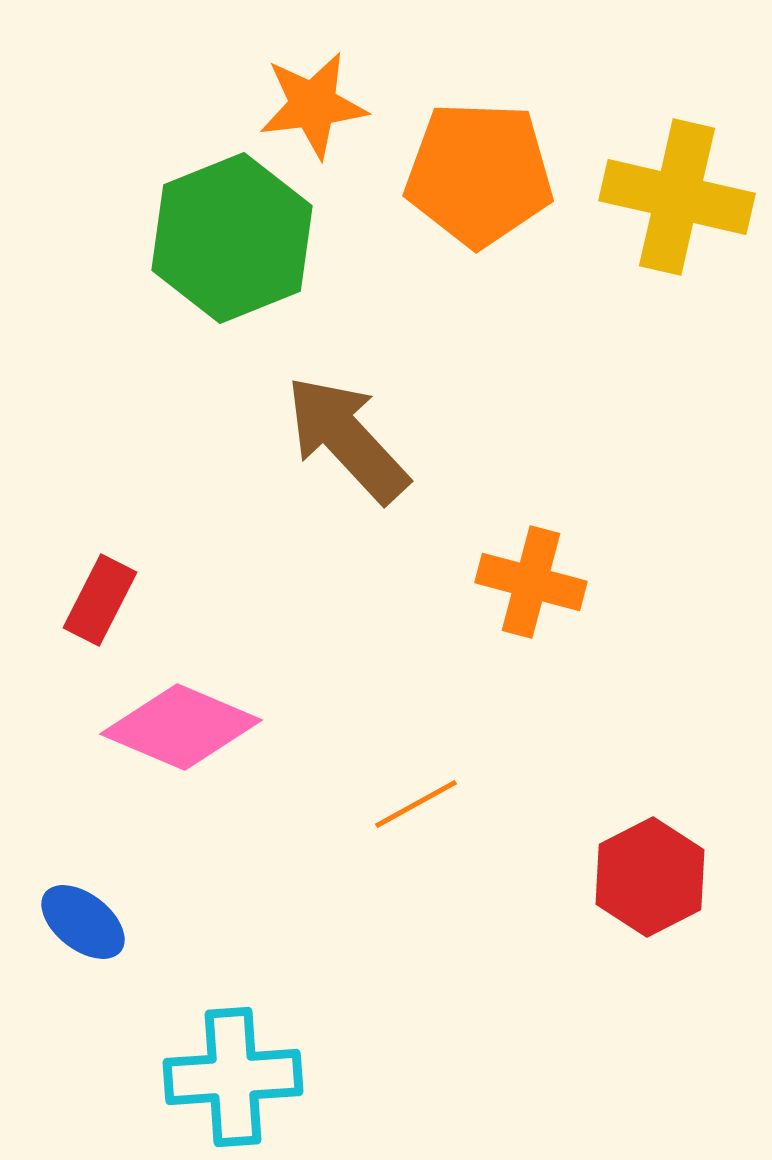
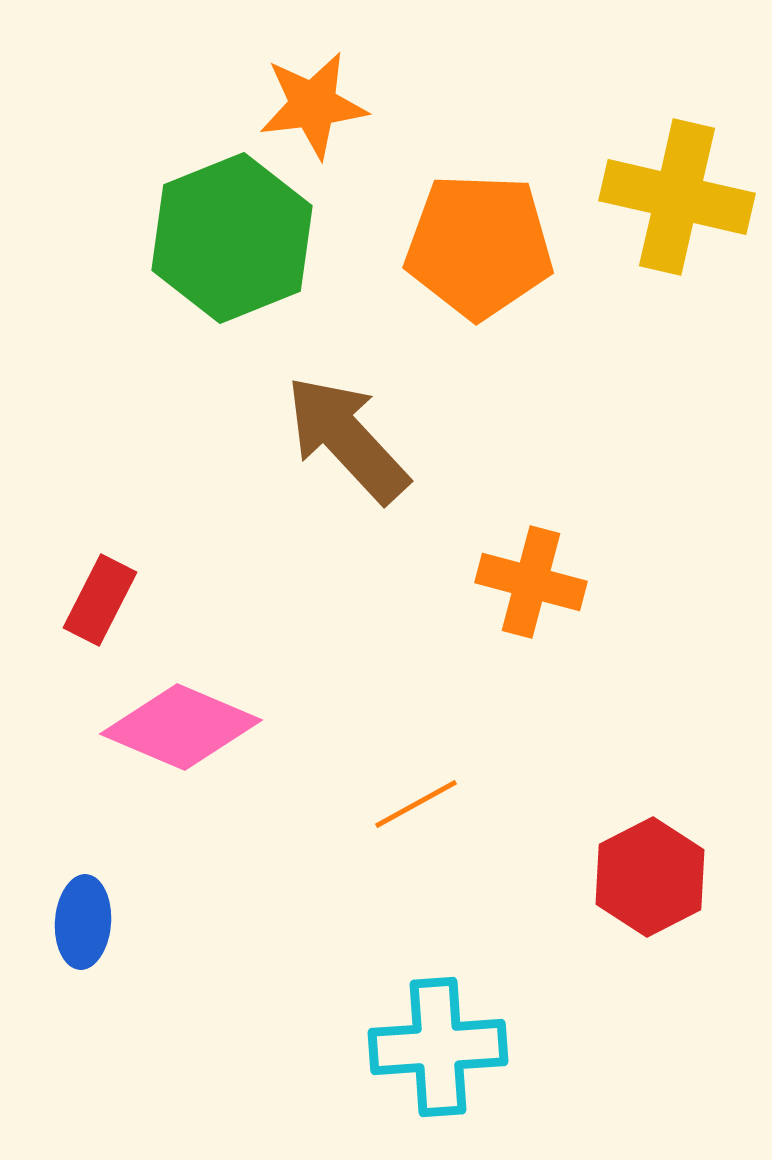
orange pentagon: moved 72 px down
blue ellipse: rotated 56 degrees clockwise
cyan cross: moved 205 px right, 30 px up
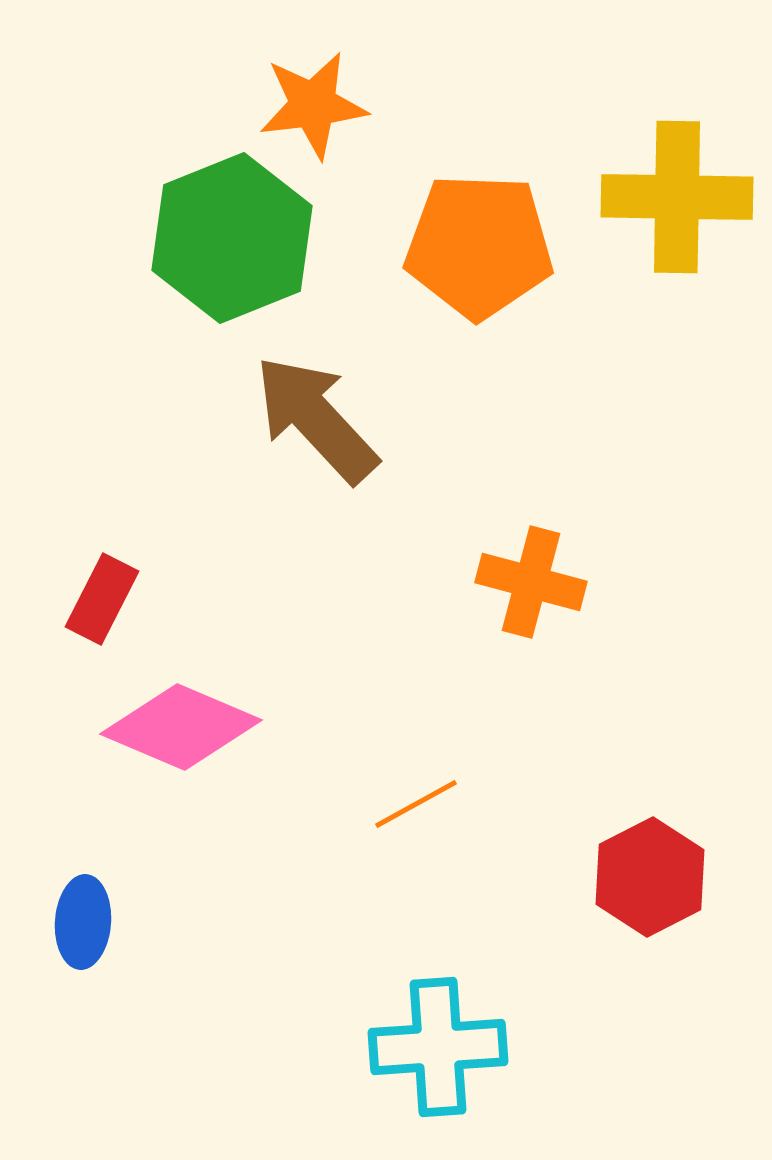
yellow cross: rotated 12 degrees counterclockwise
brown arrow: moved 31 px left, 20 px up
red rectangle: moved 2 px right, 1 px up
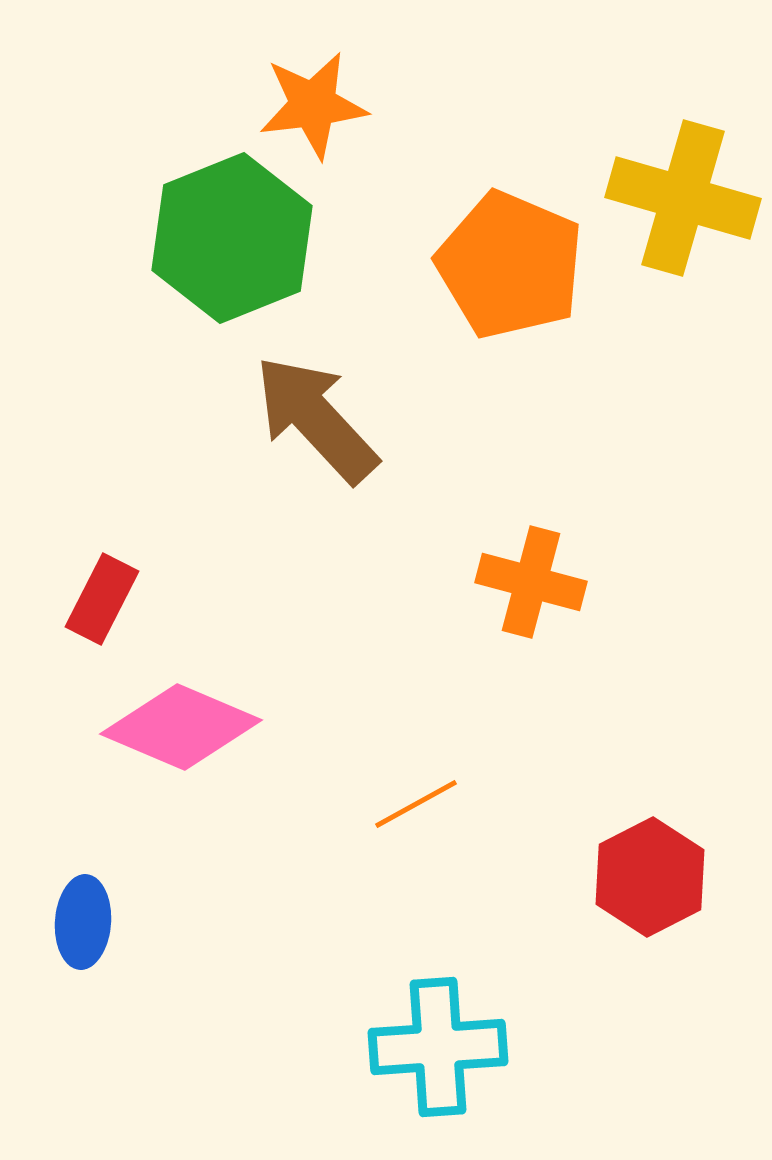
yellow cross: moved 6 px right, 1 px down; rotated 15 degrees clockwise
orange pentagon: moved 31 px right, 19 px down; rotated 21 degrees clockwise
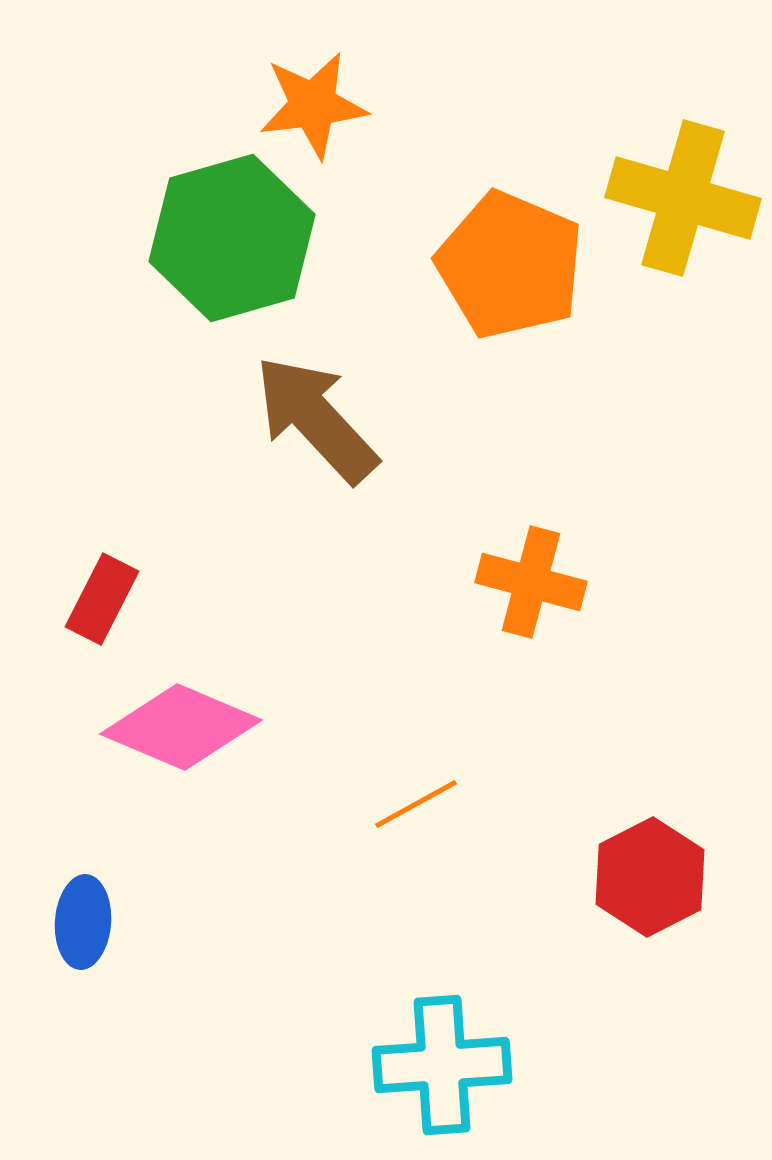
green hexagon: rotated 6 degrees clockwise
cyan cross: moved 4 px right, 18 px down
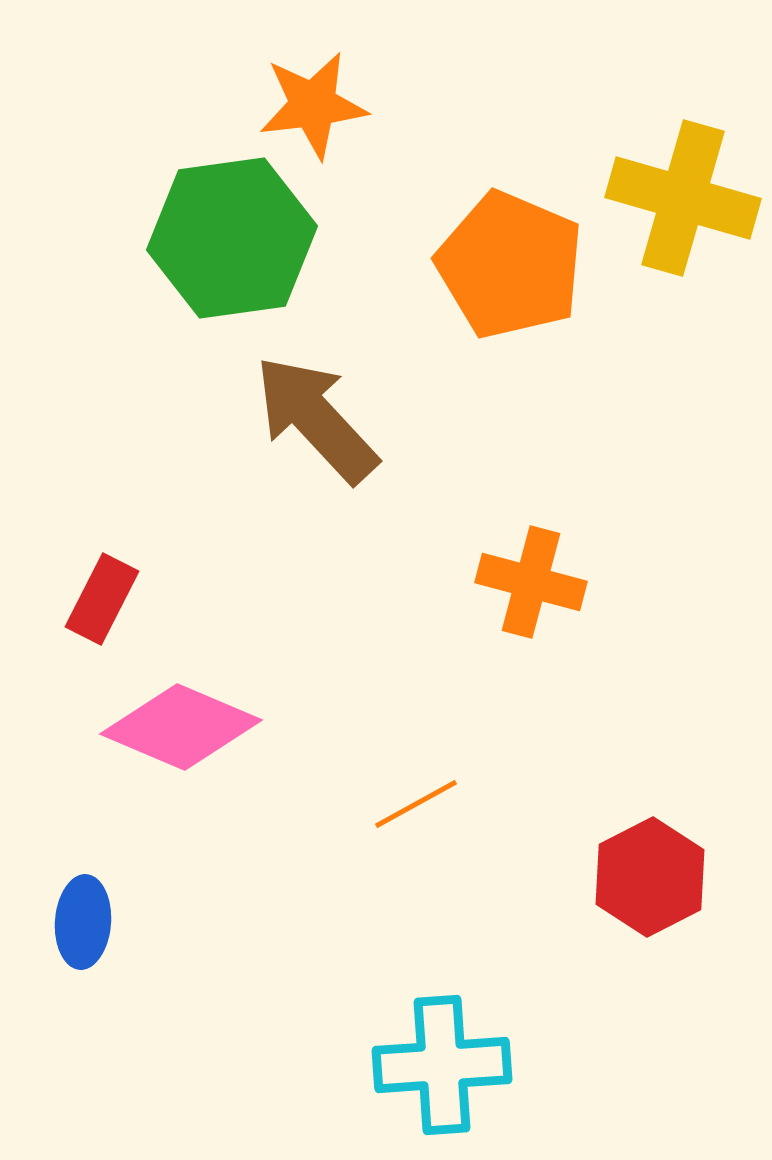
green hexagon: rotated 8 degrees clockwise
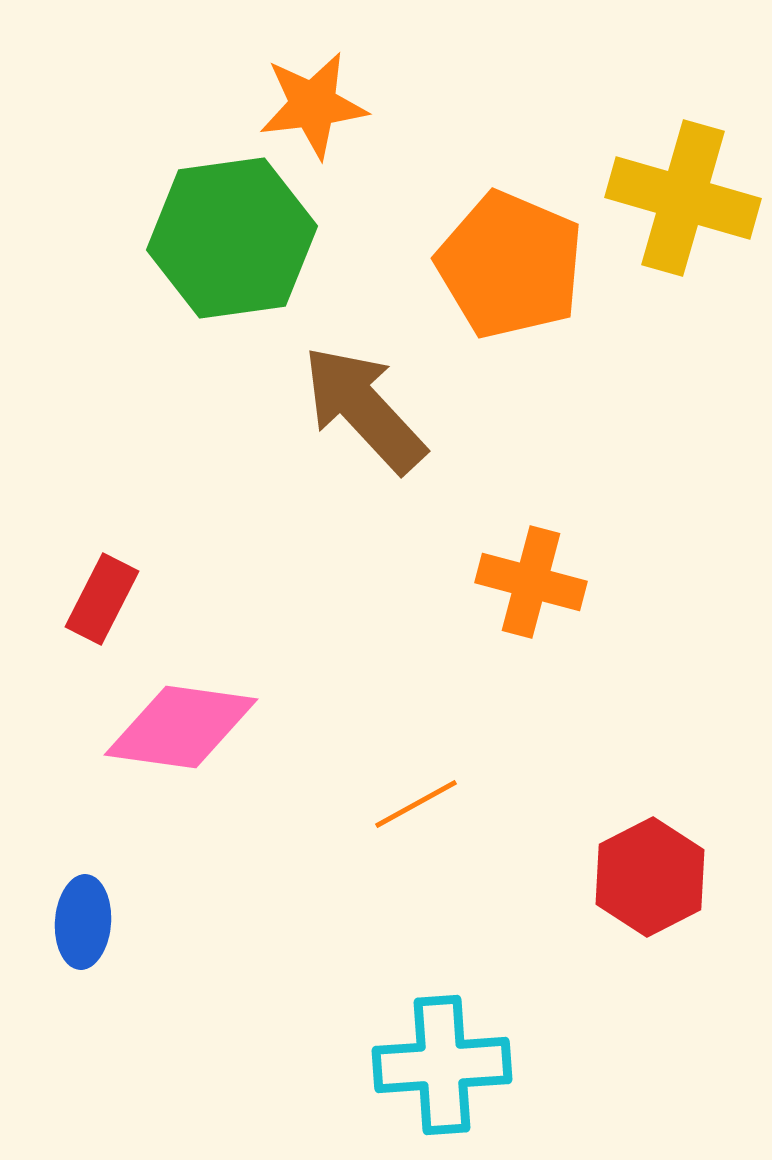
brown arrow: moved 48 px right, 10 px up
pink diamond: rotated 15 degrees counterclockwise
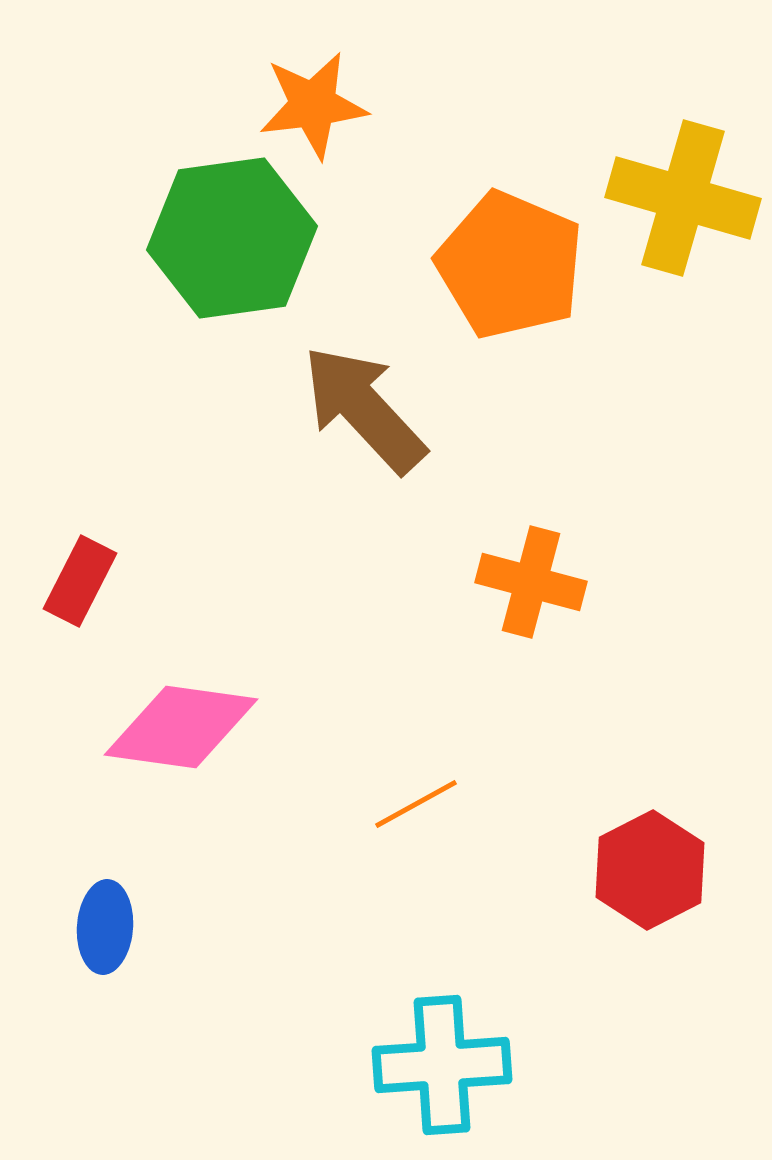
red rectangle: moved 22 px left, 18 px up
red hexagon: moved 7 px up
blue ellipse: moved 22 px right, 5 px down
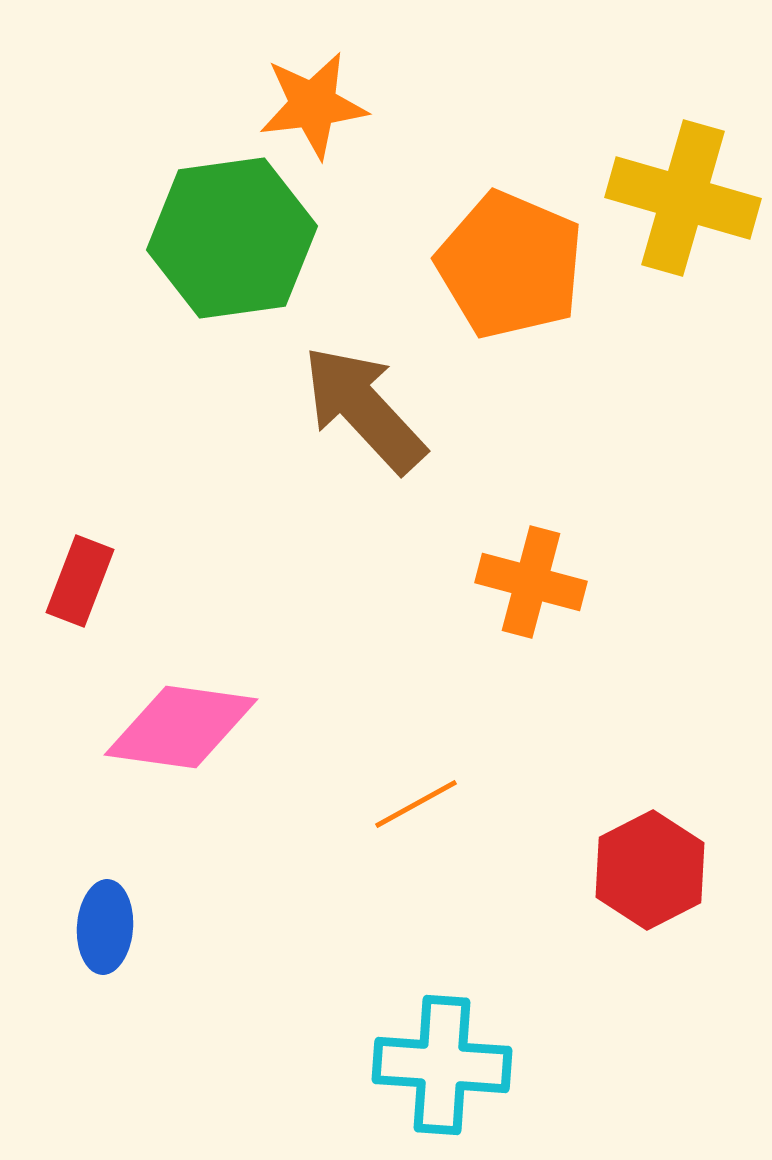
red rectangle: rotated 6 degrees counterclockwise
cyan cross: rotated 8 degrees clockwise
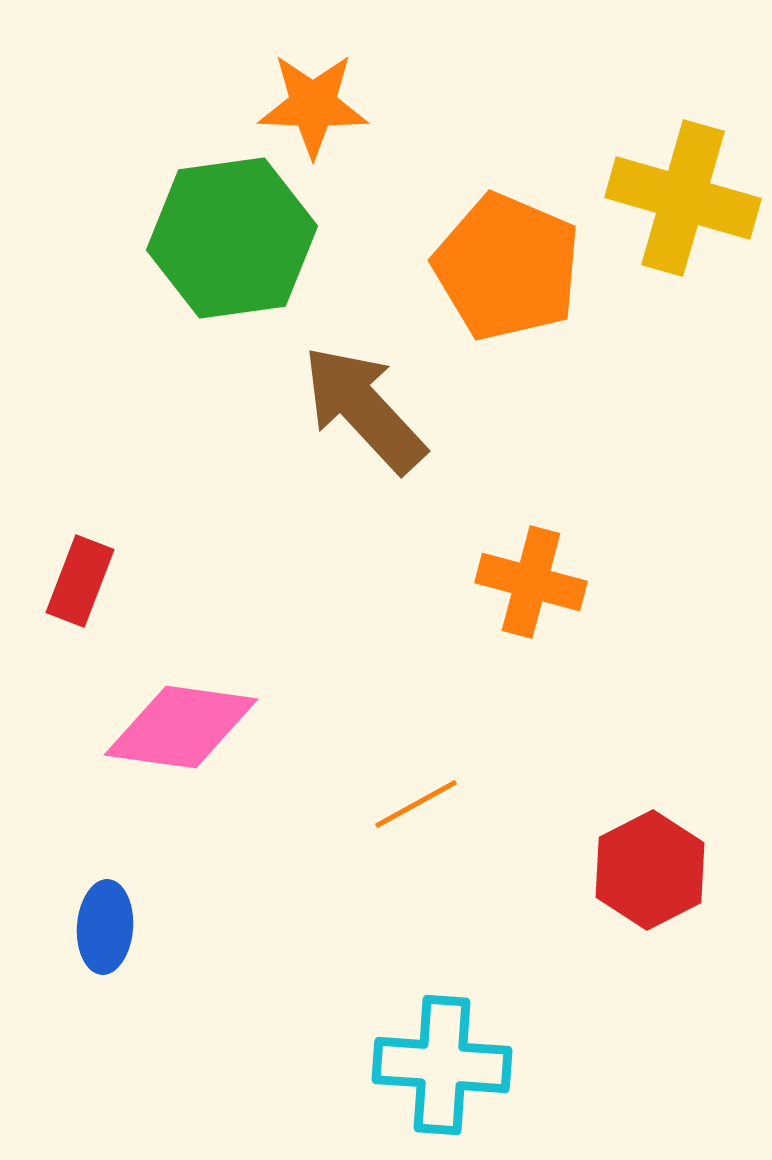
orange star: rotated 9 degrees clockwise
orange pentagon: moved 3 px left, 2 px down
